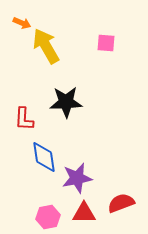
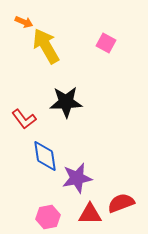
orange arrow: moved 2 px right, 1 px up
pink square: rotated 24 degrees clockwise
red L-shape: rotated 40 degrees counterclockwise
blue diamond: moved 1 px right, 1 px up
red triangle: moved 6 px right, 1 px down
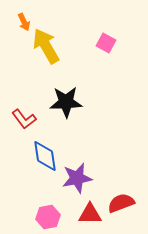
orange arrow: rotated 42 degrees clockwise
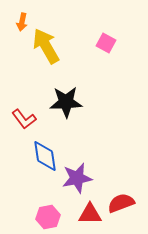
orange arrow: moved 2 px left; rotated 36 degrees clockwise
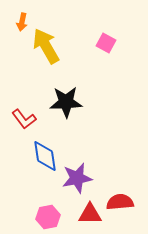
red semicircle: moved 1 px left, 1 px up; rotated 16 degrees clockwise
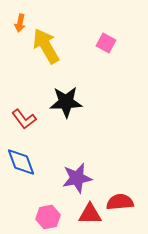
orange arrow: moved 2 px left, 1 px down
blue diamond: moved 24 px left, 6 px down; rotated 12 degrees counterclockwise
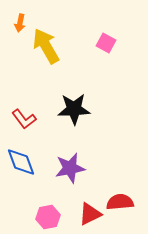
black star: moved 8 px right, 7 px down
purple star: moved 7 px left, 10 px up
red triangle: rotated 25 degrees counterclockwise
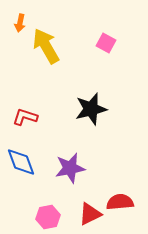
black star: moved 17 px right; rotated 12 degrees counterclockwise
red L-shape: moved 1 px right, 2 px up; rotated 145 degrees clockwise
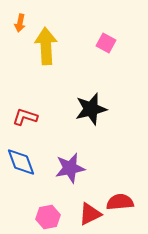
yellow arrow: rotated 27 degrees clockwise
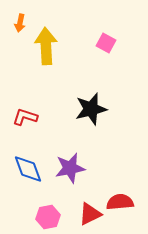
blue diamond: moved 7 px right, 7 px down
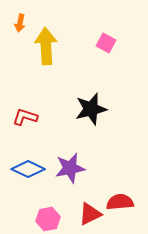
blue diamond: rotated 44 degrees counterclockwise
pink hexagon: moved 2 px down
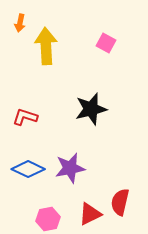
red semicircle: rotated 72 degrees counterclockwise
